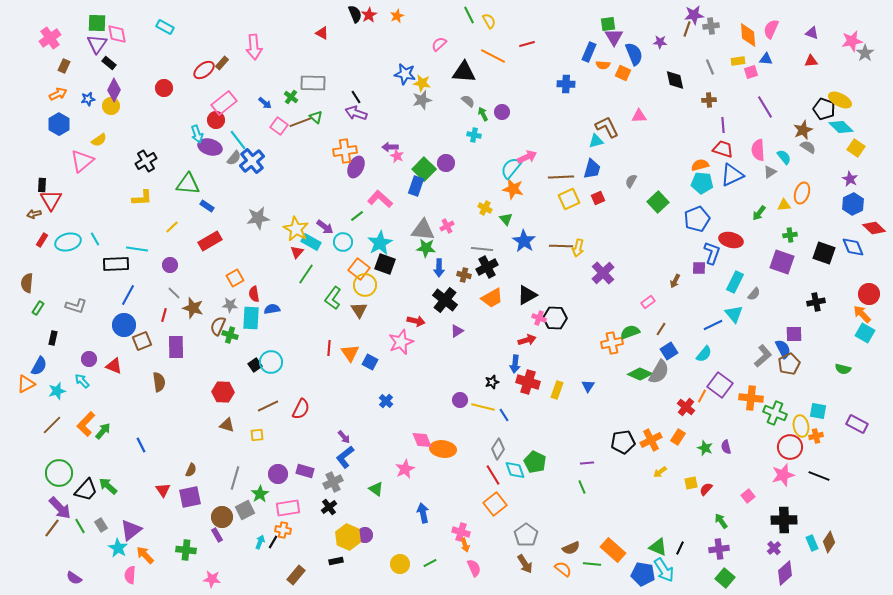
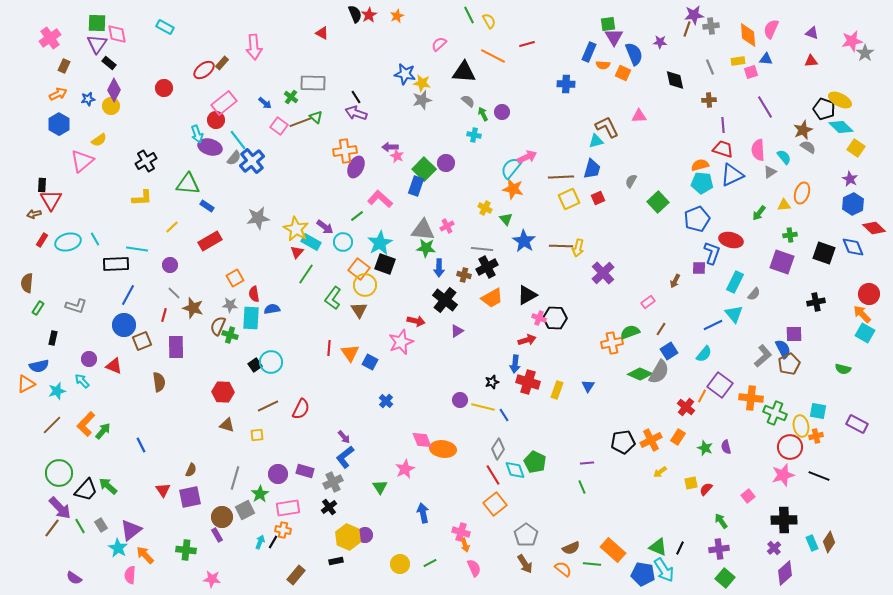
blue semicircle at (39, 366): rotated 48 degrees clockwise
green triangle at (376, 489): moved 4 px right, 2 px up; rotated 21 degrees clockwise
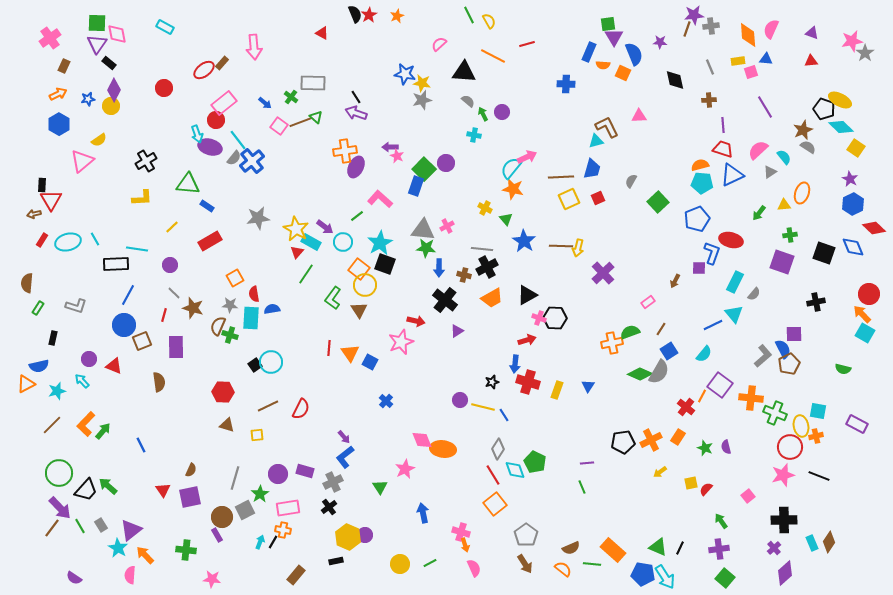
pink semicircle at (758, 150): rotated 50 degrees clockwise
cyan arrow at (664, 570): moved 1 px right, 7 px down
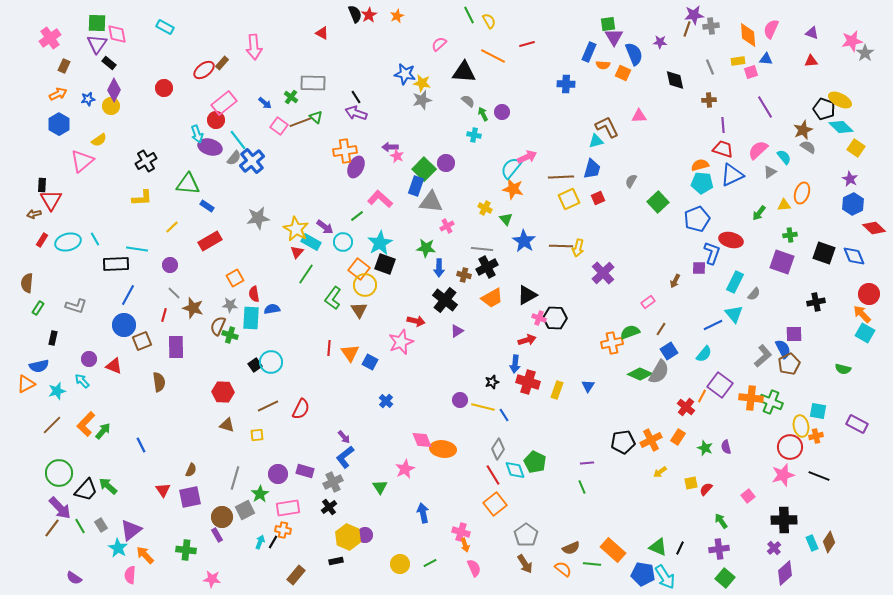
gray triangle at (423, 230): moved 8 px right, 28 px up
blue diamond at (853, 247): moved 1 px right, 9 px down
green cross at (775, 413): moved 4 px left, 11 px up
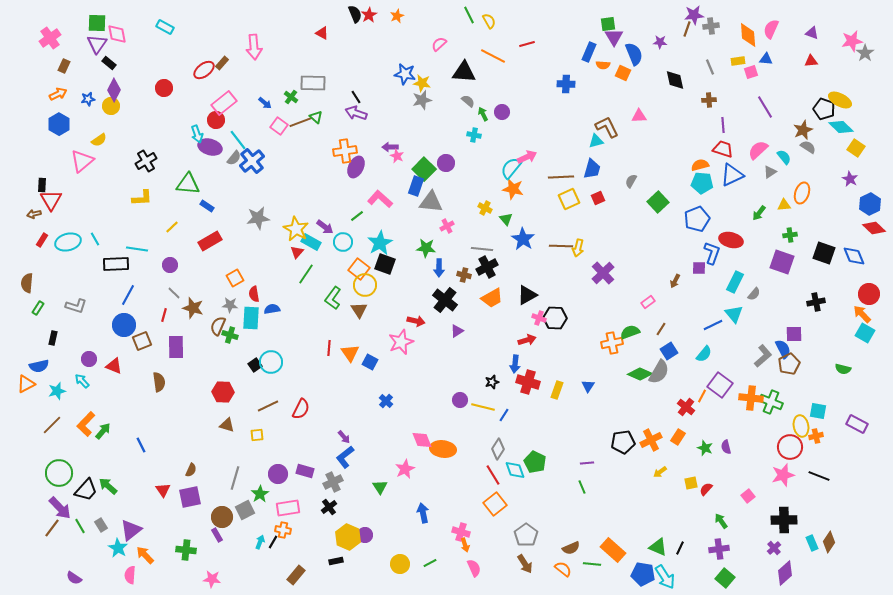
blue hexagon at (853, 204): moved 17 px right
blue star at (524, 241): moved 1 px left, 2 px up
blue line at (504, 415): rotated 64 degrees clockwise
